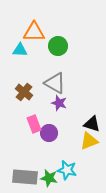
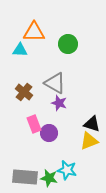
green circle: moved 10 px right, 2 px up
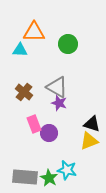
gray triangle: moved 2 px right, 4 px down
green star: rotated 18 degrees clockwise
